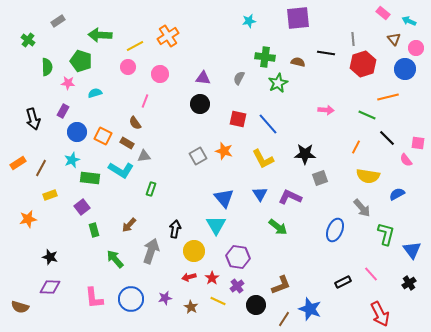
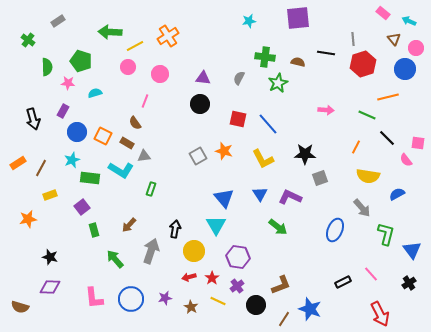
green arrow at (100, 35): moved 10 px right, 3 px up
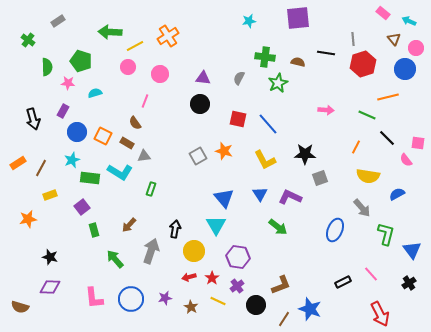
yellow L-shape at (263, 159): moved 2 px right, 1 px down
cyan L-shape at (121, 170): moved 1 px left, 2 px down
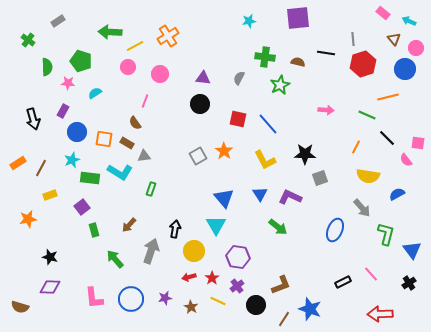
green star at (278, 83): moved 2 px right, 2 px down
cyan semicircle at (95, 93): rotated 16 degrees counterclockwise
orange square at (103, 136): moved 1 px right, 3 px down; rotated 18 degrees counterclockwise
orange star at (224, 151): rotated 18 degrees clockwise
red arrow at (380, 314): rotated 115 degrees clockwise
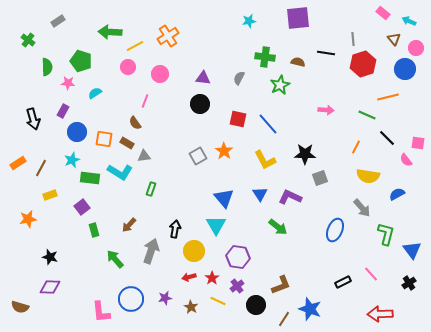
pink L-shape at (94, 298): moved 7 px right, 14 px down
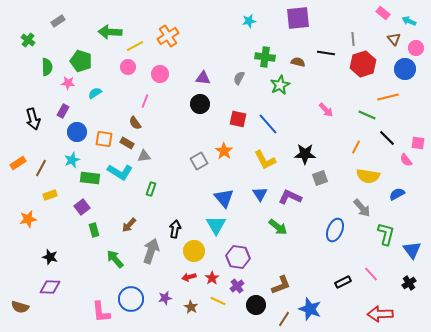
pink arrow at (326, 110): rotated 42 degrees clockwise
gray square at (198, 156): moved 1 px right, 5 px down
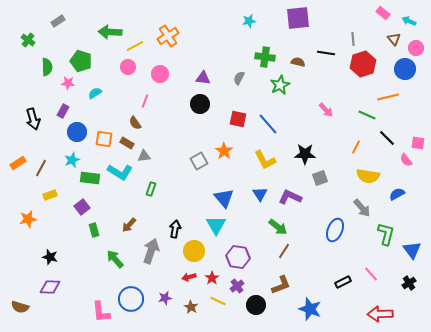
brown line at (284, 319): moved 68 px up
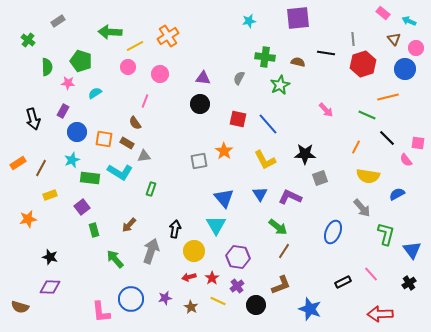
gray square at (199, 161): rotated 18 degrees clockwise
blue ellipse at (335, 230): moved 2 px left, 2 px down
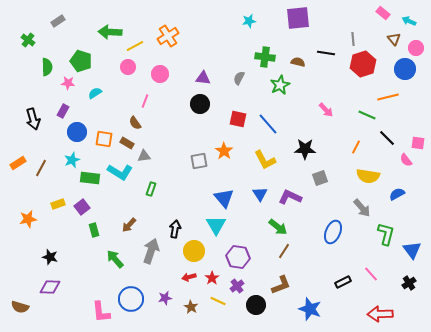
black star at (305, 154): moved 5 px up
yellow rectangle at (50, 195): moved 8 px right, 9 px down
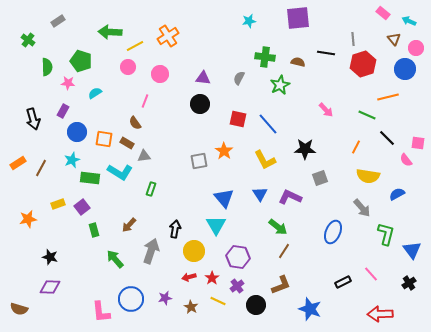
brown semicircle at (20, 307): moved 1 px left, 2 px down
